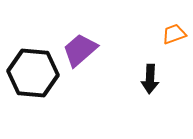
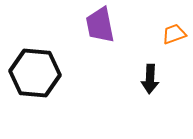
purple trapezoid: moved 20 px right, 25 px up; rotated 60 degrees counterclockwise
black hexagon: moved 2 px right
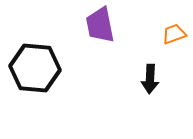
black hexagon: moved 5 px up
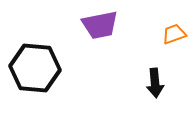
purple trapezoid: rotated 90 degrees counterclockwise
black arrow: moved 5 px right, 4 px down; rotated 8 degrees counterclockwise
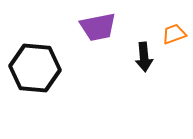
purple trapezoid: moved 2 px left, 2 px down
black arrow: moved 11 px left, 26 px up
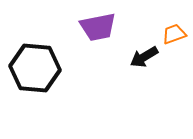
black arrow: rotated 64 degrees clockwise
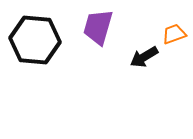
purple trapezoid: rotated 117 degrees clockwise
black hexagon: moved 28 px up
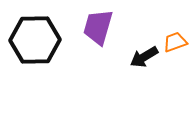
orange trapezoid: moved 1 px right, 8 px down
black hexagon: rotated 6 degrees counterclockwise
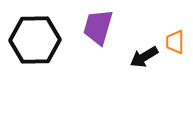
orange trapezoid: rotated 70 degrees counterclockwise
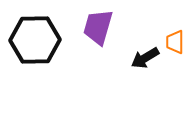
black arrow: moved 1 px right, 1 px down
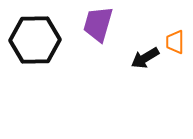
purple trapezoid: moved 3 px up
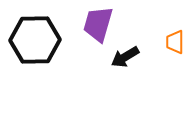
black arrow: moved 20 px left, 1 px up
